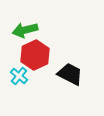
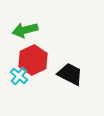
red hexagon: moved 2 px left, 5 px down
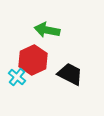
green arrow: moved 22 px right; rotated 25 degrees clockwise
cyan cross: moved 2 px left, 1 px down
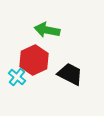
red hexagon: moved 1 px right
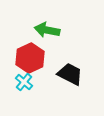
red hexagon: moved 4 px left, 2 px up
cyan cross: moved 7 px right, 5 px down
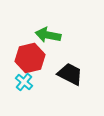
green arrow: moved 1 px right, 5 px down
red hexagon: rotated 12 degrees clockwise
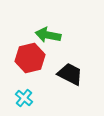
cyan cross: moved 16 px down
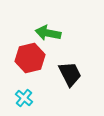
green arrow: moved 2 px up
black trapezoid: rotated 36 degrees clockwise
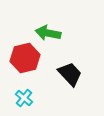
red hexagon: moved 5 px left
black trapezoid: rotated 16 degrees counterclockwise
